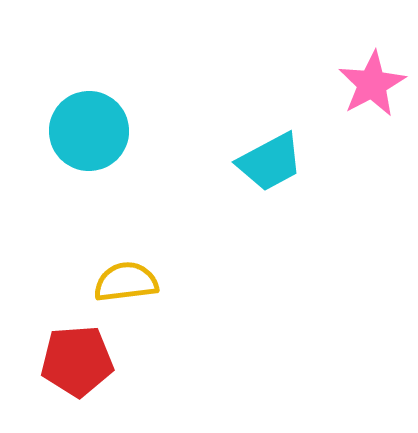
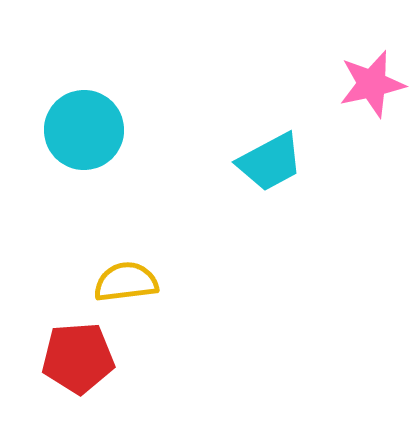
pink star: rotated 16 degrees clockwise
cyan circle: moved 5 px left, 1 px up
red pentagon: moved 1 px right, 3 px up
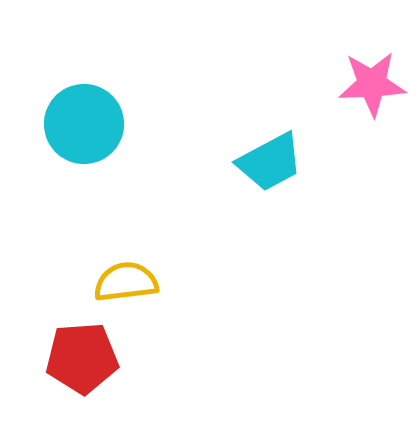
pink star: rotated 10 degrees clockwise
cyan circle: moved 6 px up
red pentagon: moved 4 px right
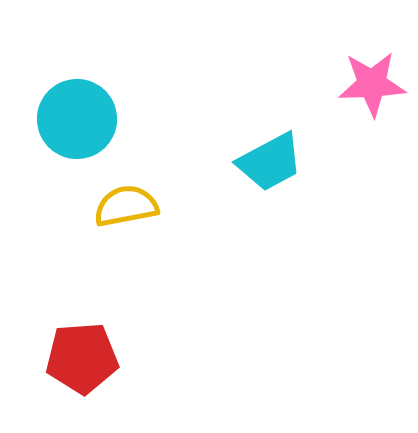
cyan circle: moved 7 px left, 5 px up
yellow semicircle: moved 76 px up; rotated 4 degrees counterclockwise
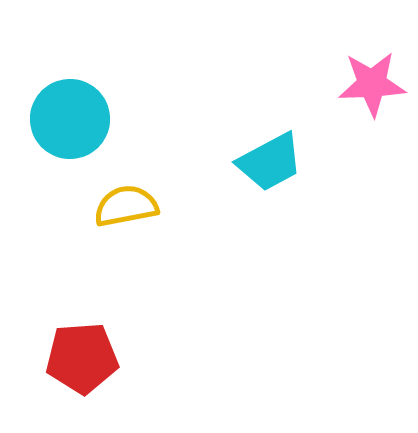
cyan circle: moved 7 px left
